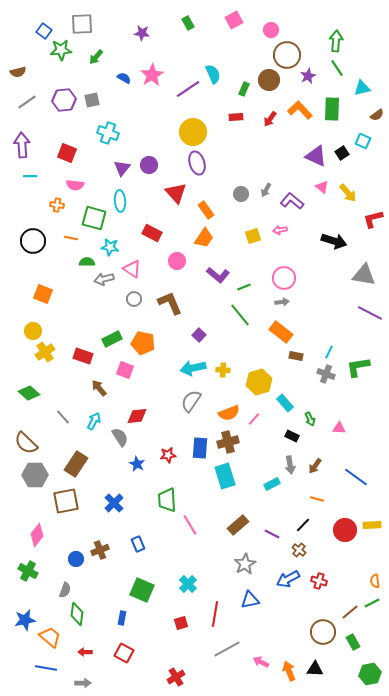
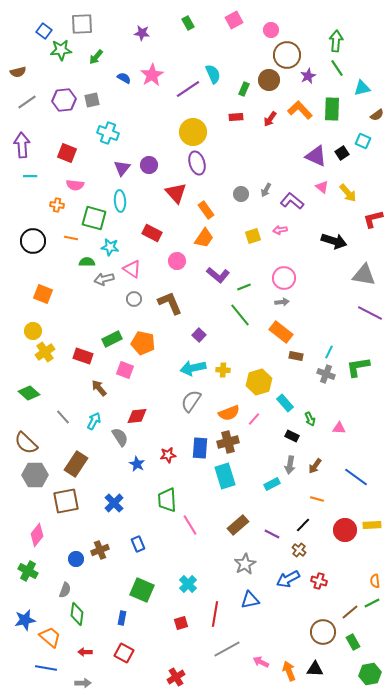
gray arrow at (290, 465): rotated 18 degrees clockwise
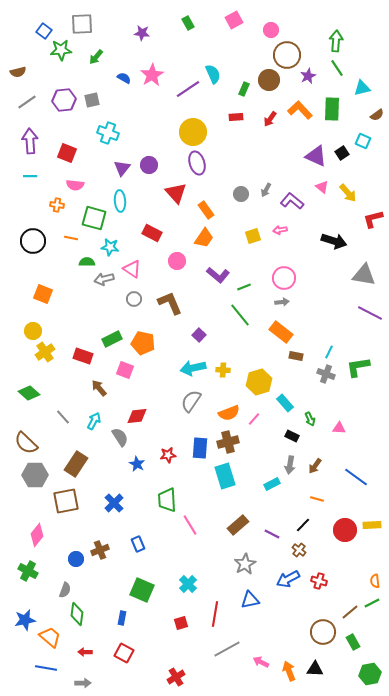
purple arrow at (22, 145): moved 8 px right, 4 px up
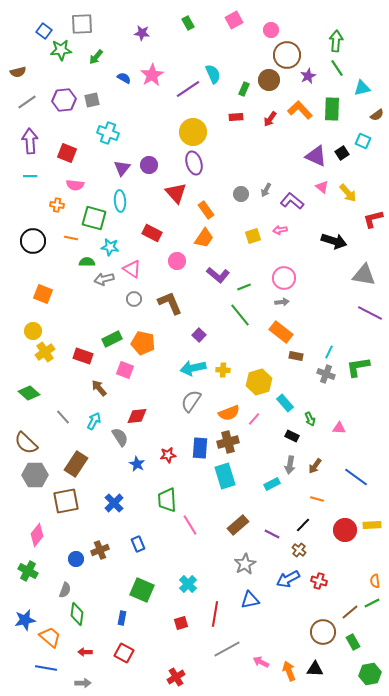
purple ellipse at (197, 163): moved 3 px left
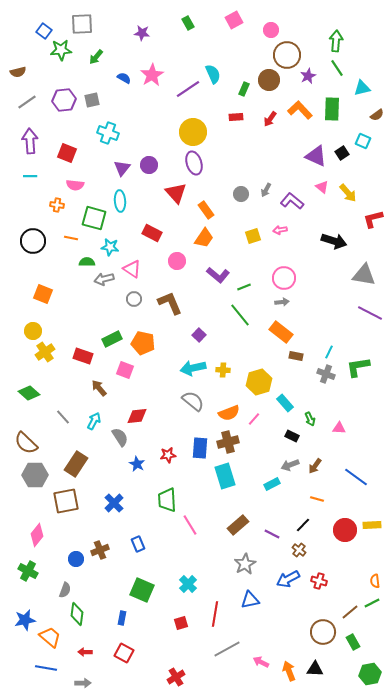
gray semicircle at (191, 401): moved 2 px right; rotated 95 degrees clockwise
gray arrow at (290, 465): rotated 60 degrees clockwise
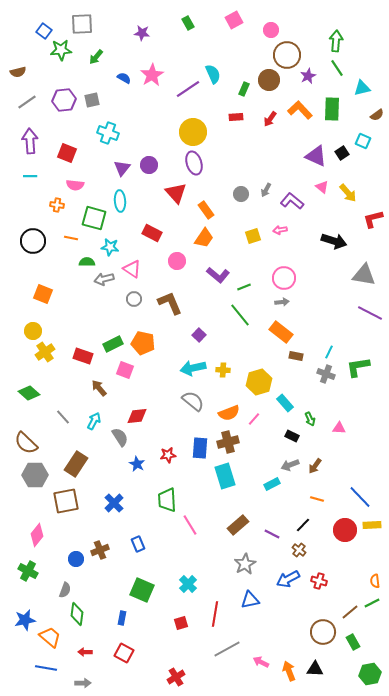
green rectangle at (112, 339): moved 1 px right, 5 px down
blue line at (356, 477): moved 4 px right, 20 px down; rotated 10 degrees clockwise
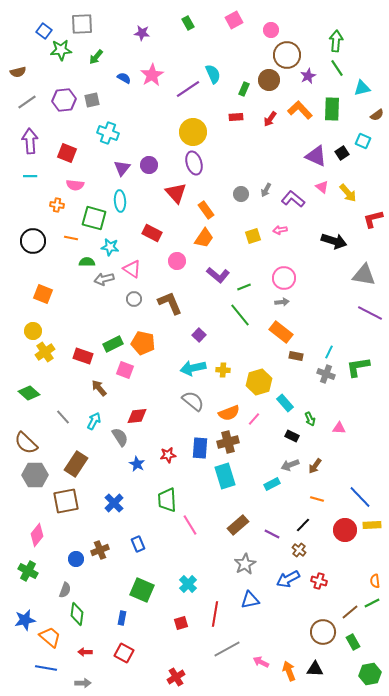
purple L-shape at (292, 201): moved 1 px right, 2 px up
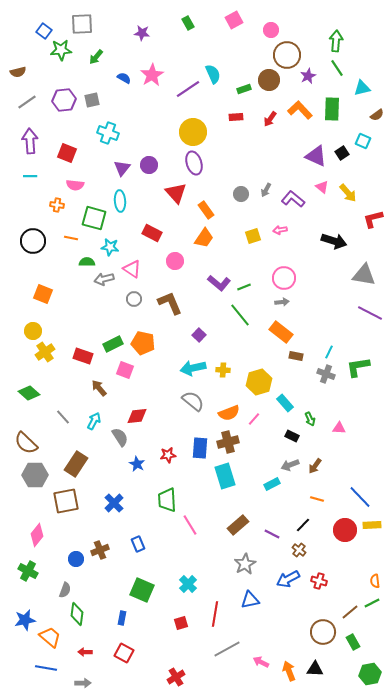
green rectangle at (244, 89): rotated 48 degrees clockwise
pink circle at (177, 261): moved 2 px left
purple L-shape at (218, 275): moved 1 px right, 8 px down
